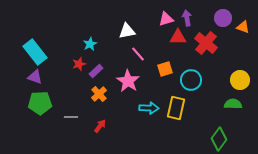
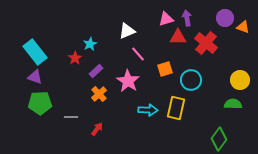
purple circle: moved 2 px right
white triangle: rotated 12 degrees counterclockwise
red star: moved 4 px left, 6 px up; rotated 16 degrees counterclockwise
cyan arrow: moved 1 px left, 2 px down
red arrow: moved 3 px left, 3 px down
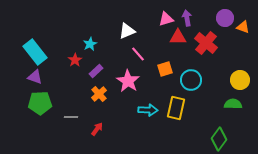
red star: moved 2 px down
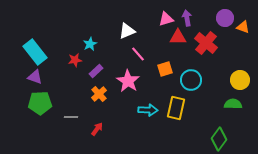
red star: rotated 24 degrees clockwise
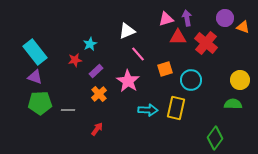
gray line: moved 3 px left, 7 px up
green diamond: moved 4 px left, 1 px up
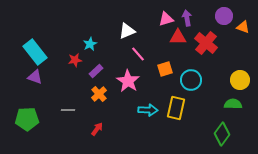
purple circle: moved 1 px left, 2 px up
green pentagon: moved 13 px left, 16 px down
green diamond: moved 7 px right, 4 px up
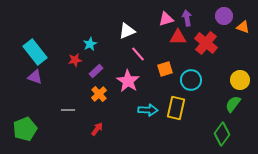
green semicircle: rotated 54 degrees counterclockwise
green pentagon: moved 2 px left, 10 px down; rotated 20 degrees counterclockwise
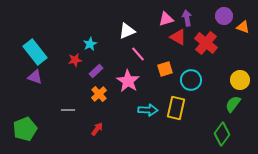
red triangle: rotated 30 degrees clockwise
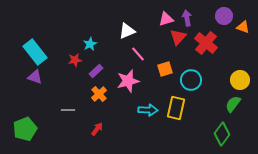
red triangle: rotated 42 degrees clockwise
pink star: rotated 25 degrees clockwise
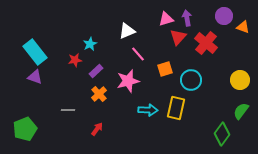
green semicircle: moved 8 px right, 7 px down
